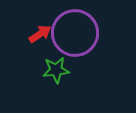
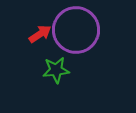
purple circle: moved 1 px right, 3 px up
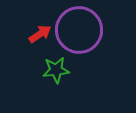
purple circle: moved 3 px right
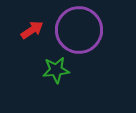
red arrow: moved 8 px left, 4 px up
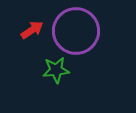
purple circle: moved 3 px left, 1 px down
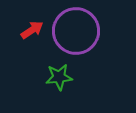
green star: moved 3 px right, 7 px down
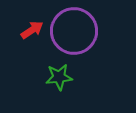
purple circle: moved 2 px left
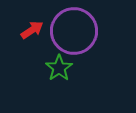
green star: moved 9 px up; rotated 28 degrees counterclockwise
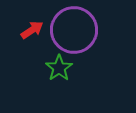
purple circle: moved 1 px up
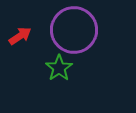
red arrow: moved 12 px left, 6 px down
